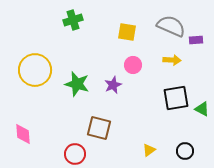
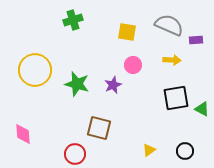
gray semicircle: moved 2 px left, 1 px up
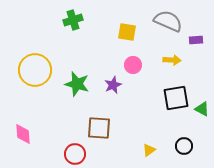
gray semicircle: moved 1 px left, 4 px up
brown square: rotated 10 degrees counterclockwise
black circle: moved 1 px left, 5 px up
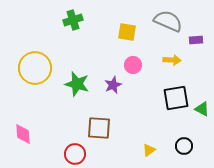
yellow circle: moved 2 px up
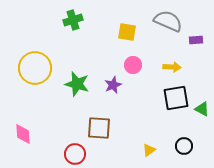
yellow arrow: moved 7 px down
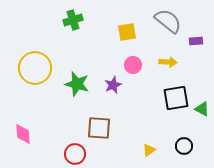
gray semicircle: rotated 16 degrees clockwise
yellow square: rotated 18 degrees counterclockwise
purple rectangle: moved 1 px down
yellow arrow: moved 4 px left, 5 px up
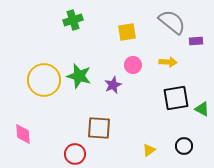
gray semicircle: moved 4 px right, 1 px down
yellow circle: moved 9 px right, 12 px down
green star: moved 2 px right, 8 px up
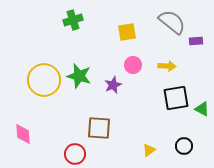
yellow arrow: moved 1 px left, 4 px down
